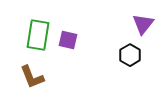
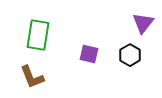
purple triangle: moved 1 px up
purple square: moved 21 px right, 14 px down
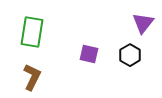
green rectangle: moved 6 px left, 3 px up
brown L-shape: rotated 132 degrees counterclockwise
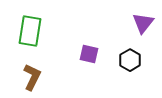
green rectangle: moved 2 px left, 1 px up
black hexagon: moved 5 px down
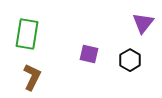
green rectangle: moved 3 px left, 3 px down
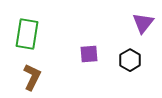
purple square: rotated 18 degrees counterclockwise
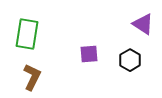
purple triangle: moved 1 px down; rotated 35 degrees counterclockwise
